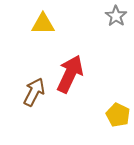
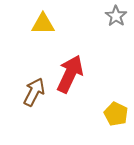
yellow pentagon: moved 2 px left, 1 px up
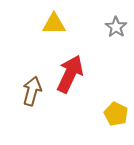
gray star: moved 11 px down
yellow triangle: moved 11 px right
brown arrow: moved 2 px left, 1 px up; rotated 12 degrees counterclockwise
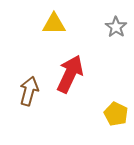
brown arrow: moved 3 px left
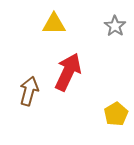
gray star: moved 1 px left, 1 px up
red arrow: moved 2 px left, 2 px up
yellow pentagon: rotated 15 degrees clockwise
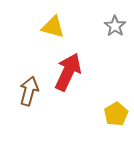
yellow triangle: moved 1 px left, 3 px down; rotated 15 degrees clockwise
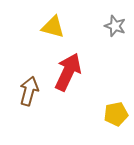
gray star: rotated 15 degrees counterclockwise
yellow pentagon: rotated 20 degrees clockwise
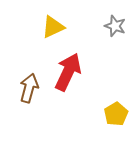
yellow triangle: rotated 40 degrees counterclockwise
brown arrow: moved 3 px up
yellow pentagon: rotated 20 degrees counterclockwise
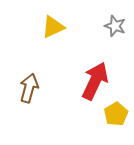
red arrow: moved 27 px right, 9 px down
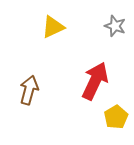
brown arrow: moved 2 px down
yellow pentagon: moved 3 px down
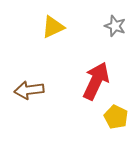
red arrow: moved 1 px right
brown arrow: rotated 112 degrees counterclockwise
yellow pentagon: rotated 15 degrees counterclockwise
